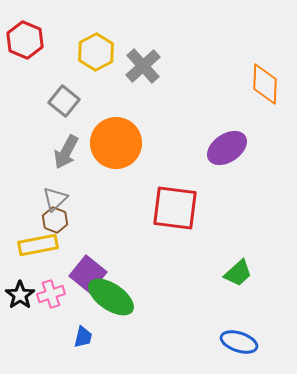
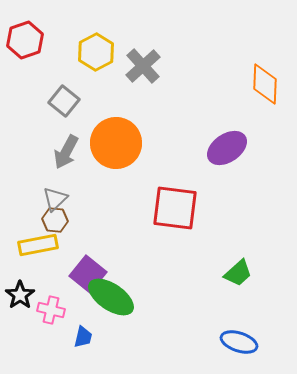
red hexagon: rotated 18 degrees clockwise
brown hexagon: rotated 15 degrees counterclockwise
pink cross: moved 16 px down; rotated 32 degrees clockwise
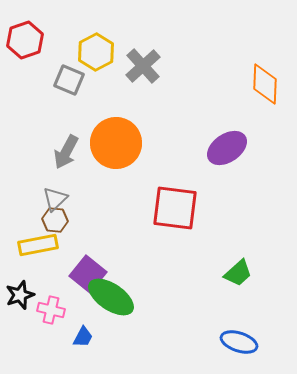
gray square: moved 5 px right, 21 px up; rotated 16 degrees counterclockwise
black star: rotated 16 degrees clockwise
blue trapezoid: rotated 15 degrees clockwise
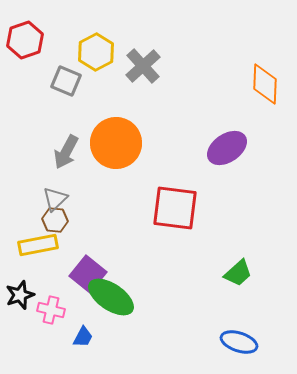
gray square: moved 3 px left, 1 px down
